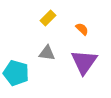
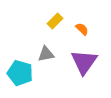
yellow rectangle: moved 7 px right, 3 px down
gray triangle: moved 1 px left, 1 px down; rotated 18 degrees counterclockwise
cyan pentagon: moved 4 px right
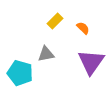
orange semicircle: moved 1 px right, 1 px up
purple triangle: moved 7 px right
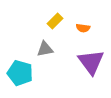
orange semicircle: rotated 144 degrees clockwise
gray triangle: moved 1 px left, 5 px up
purple triangle: rotated 12 degrees counterclockwise
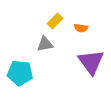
orange semicircle: moved 2 px left
gray triangle: moved 5 px up
cyan pentagon: rotated 10 degrees counterclockwise
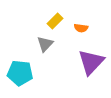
gray triangle: rotated 36 degrees counterclockwise
purple triangle: rotated 20 degrees clockwise
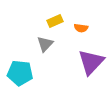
yellow rectangle: rotated 21 degrees clockwise
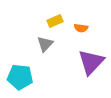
cyan pentagon: moved 4 px down
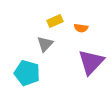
cyan pentagon: moved 7 px right, 4 px up; rotated 10 degrees clockwise
